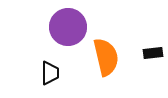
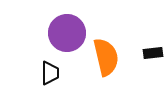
purple circle: moved 1 px left, 6 px down
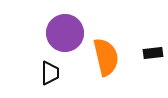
purple circle: moved 2 px left
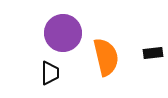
purple circle: moved 2 px left
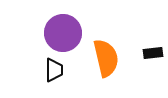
orange semicircle: moved 1 px down
black trapezoid: moved 4 px right, 3 px up
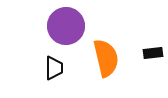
purple circle: moved 3 px right, 7 px up
black trapezoid: moved 2 px up
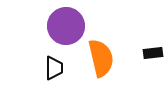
orange semicircle: moved 5 px left
